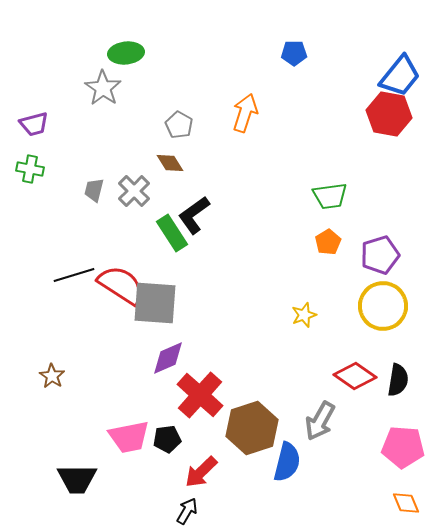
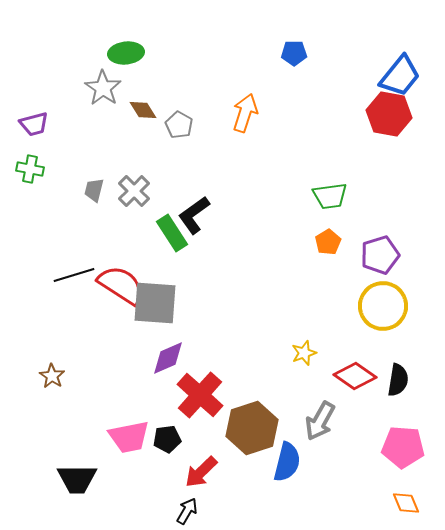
brown diamond: moved 27 px left, 53 px up
yellow star: moved 38 px down
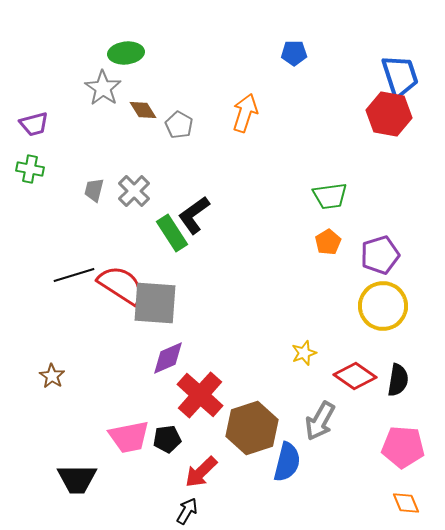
blue trapezoid: rotated 57 degrees counterclockwise
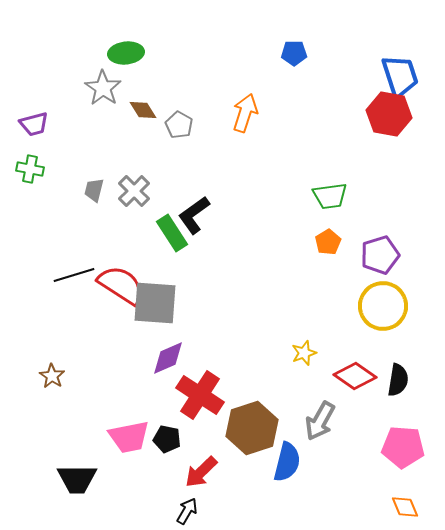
red cross: rotated 9 degrees counterclockwise
black pentagon: rotated 20 degrees clockwise
orange diamond: moved 1 px left, 4 px down
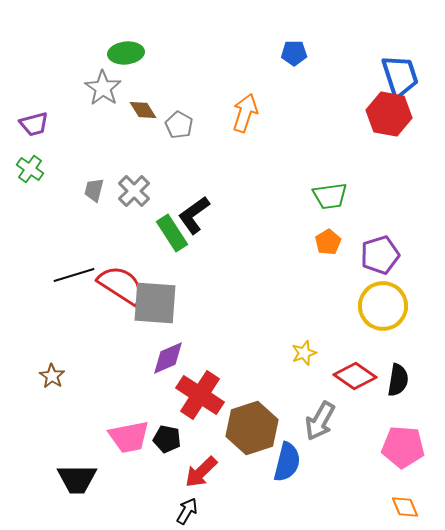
green cross: rotated 24 degrees clockwise
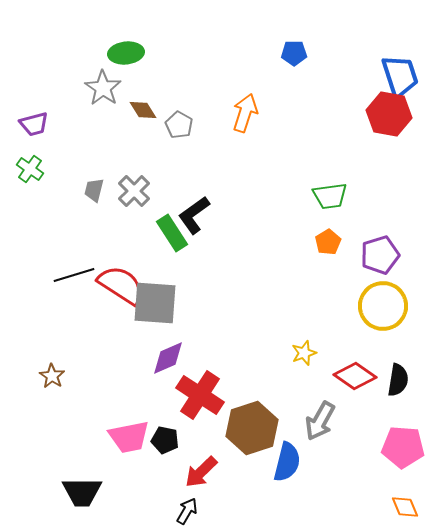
black pentagon: moved 2 px left, 1 px down
black trapezoid: moved 5 px right, 13 px down
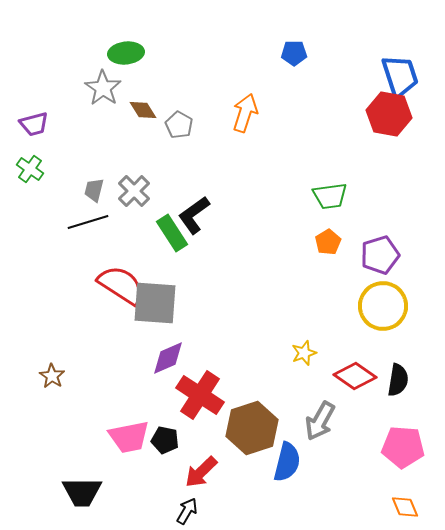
black line: moved 14 px right, 53 px up
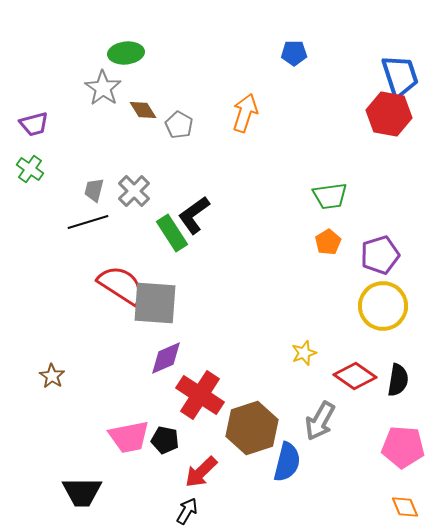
purple diamond: moved 2 px left
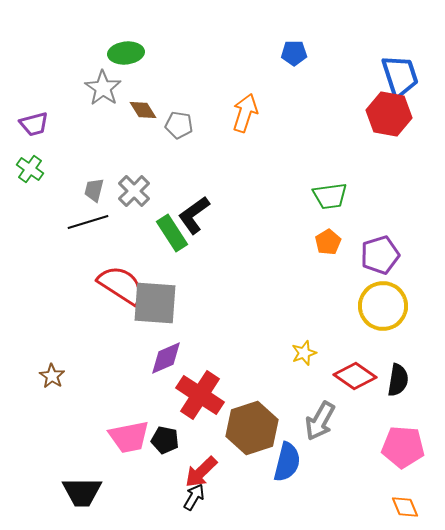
gray pentagon: rotated 20 degrees counterclockwise
black arrow: moved 7 px right, 14 px up
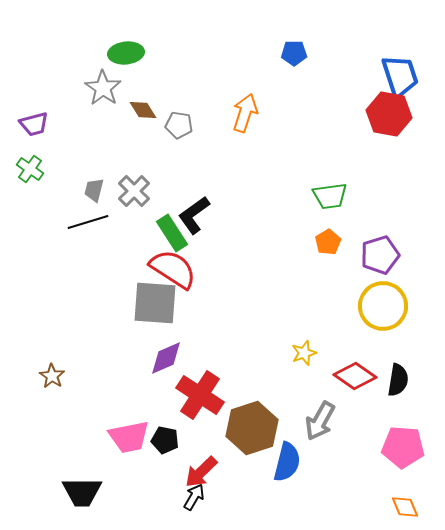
red semicircle: moved 52 px right, 16 px up
